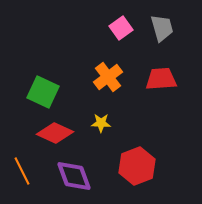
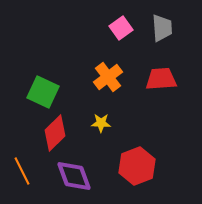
gray trapezoid: rotated 12 degrees clockwise
red diamond: rotated 69 degrees counterclockwise
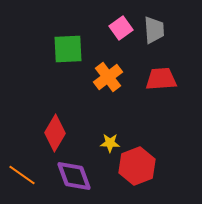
gray trapezoid: moved 8 px left, 2 px down
green square: moved 25 px right, 43 px up; rotated 28 degrees counterclockwise
yellow star: moved 9 px right, 20 px down
red diamond: rotated 15 degrees counterclockwise
orange line: moved 4 px down; rotated 28 degrees counterclockwise
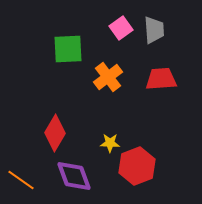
orange line: moved 1 px left, 5 px down
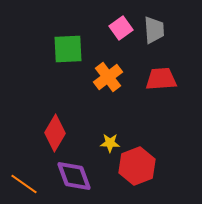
orange line: moved 3 px right, 4 px down
